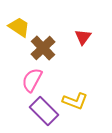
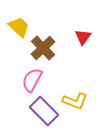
yellow trapezoid: rotated 10 degrees clockwise
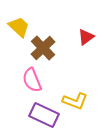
red triangle: moved 3 px right; rotated 18 degrees clockwise
pink semicircle: rotated 50 degrees counterclockwise
purple rectangle: moved 4 px down; rotated 20 degrees counterclockwise
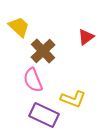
brown cross: moved 3 px down
pink semicircle: moved 1 px right
yellow L-shape: moved 2 px left, 2 px up
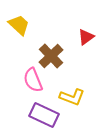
yellow trapezoid: moved 2 px up
brown cross: moved 8 px right, 5 px down
yellow L-shape: moved 1 px left, 2 px up
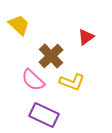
pink semicircle: rotated 25 degrees counterclockwise
yellow L-shape: moved 15 px up
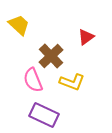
pink semicircle: rotated 25 degrees clockwise
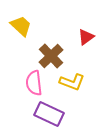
yellow trapezoid: moved 2 px right, 1 px down
pink semicircle: moved 1 px right, 3 px down; rotated 15 degrees clockwise
purple rectangle: moved 5 px right, 1 px up
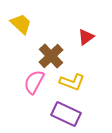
yellow trapezoid: moved 2 px up
pink semicircle: moved 1 px up; rotated 35 degrees clockwise
purple rectangle: moved 17 px right
